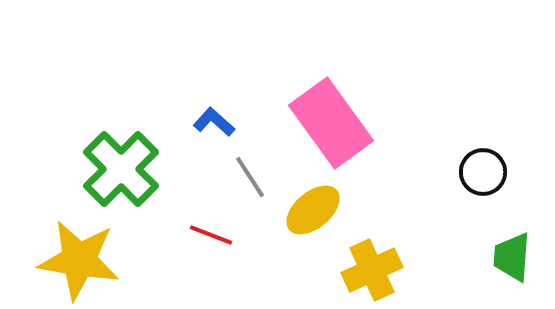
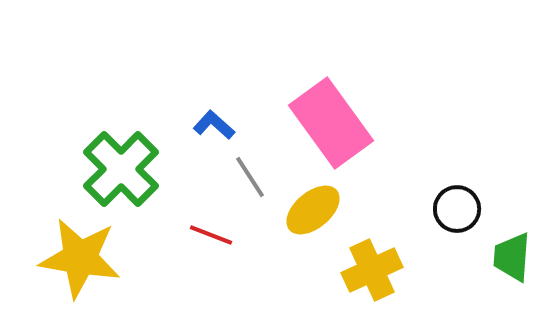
blue L-shape: moved 3 px down
black circle: moved 26 px left, 37 px down
yellow star: moved 1 px right, 2 px up
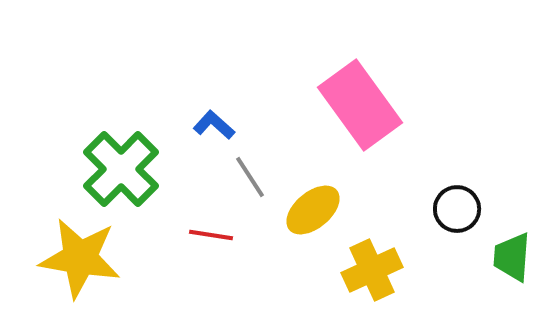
pink rectangle: moved 29 px right, 18 px up
red line: rotated 12 degrees counterclockwise
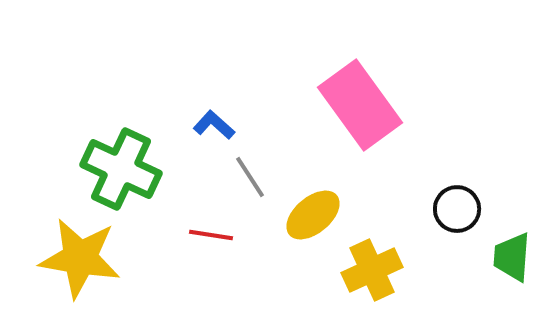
green cross: rotated 20 degrees counterclockwise
yellow ellipse: moved 5 px down
